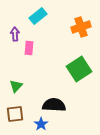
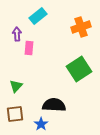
purple arrow: moved 2 px right
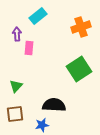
blue star: moved 1 px right, 1 px down; rotated 24 degrees clockwise
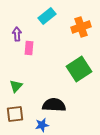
cyan rectangle: moved 9 px right
